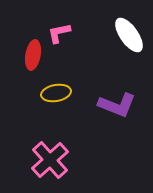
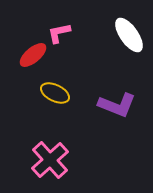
red ellipse: rotated 40 degrees clockwise
yellow ellipse: moved 1 px left; rotated 36 degrees clockwise
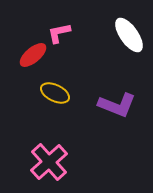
pink cross: moved 1 px left, 2 px down
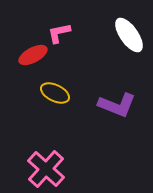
red ellipse: rotated 12 degrees clockwise
pink cross: moved 3 px left, 7 px down; rotated 6 degrees counterclockwise
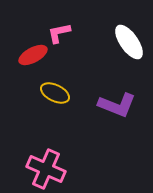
white ellipse: moved 7 px down
pink cross: rotated 18 degrees counterclockwise
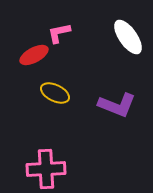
white ellipse: moved 1 px left, 5 px up
red ellipse: moved 1 px right
pink cross: rotated 27 degrees counterclockwise
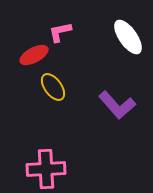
pink L-shape: moved 1 px right, 1 px up
yellow ellipse: moved 2 px left, 6 px up; rotated 28 degrees clockwise
purple L-shape: rotated 27 degrees clockwise
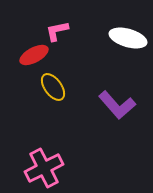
pink L-shape: moved 3 px left, 1 px up
white ellipse: moved 1 px down; rotated 39 degrees counterclockwise
pink cross: moved 2 px left, 1 px up; rotated 24 degrees counterclockwise
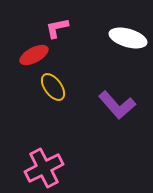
pink L-shape: moved 3 px up
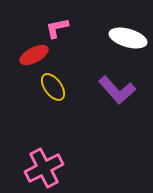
purple L-shape: moved 15 px up
